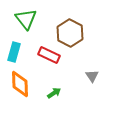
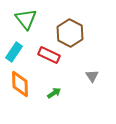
cyan rectangle: rotated 18 degrees clockwise
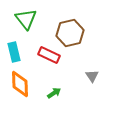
brown hexagon: rotated 20 degrees clockwise
cyan rectangle: rotated 48 degrees counterclockwise
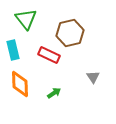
cyan rectangle: moved 1 px left, 2 px up
gray triangle: moved 1 px right, 1 px down
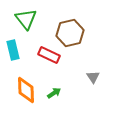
orange diamond: moved 6 px right, 6 px down
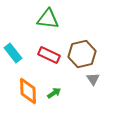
green triangle: moved 22 px right; rotated 45 degrees counterclockwise
brown hexagon: moved 12 px right, 21 px down
cyan rectangle: moved 3 px down; rotated 24 degrees counterclockwise
gray triangle: moved 2 px down
orange diamond: moved 2 px right, 1 px down
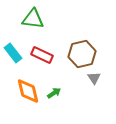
green triangle: moved 15 px left
red rectangle: moved 7 px left
gray triangle: moved 1 px right, 1 px up
orange diamond: rotated 12 degrees counterclockwise
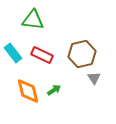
green triangle: moved 1 px down
green arrow: moved 3 px up
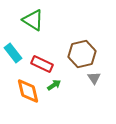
green triangle: rotated 25 degrees clockwise
red rectangle: moved 9 px down
green arrow: moved 5 px up
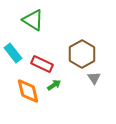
brown hexagon: rotated 16 degrees counterclockwise
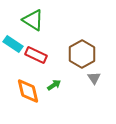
cyan rectangle: moved 9 px up; rotated 18 degrees counterclockwise
red rectangle: moved 6 px left, 9 px up
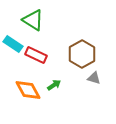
gray triangle: rotated 40 degrees counterclockwise
orange diamond: moved 1 px up; rotated 16 degrees counterclockwise
